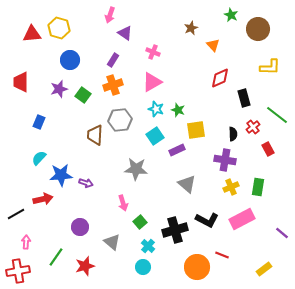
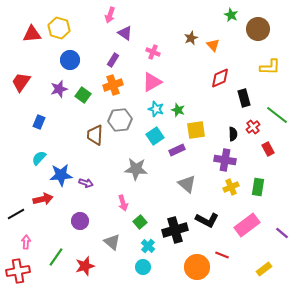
brown star at (191, 28): moved 10 px down
red trapezoid at (21, 82): rotated 35 degrees clockwise
pink rectangle at (242, 219): moved 5 px right, 6 px down; rotated 10 degrees counterclockwise
purple circle at (80, 227): moved 6 px up
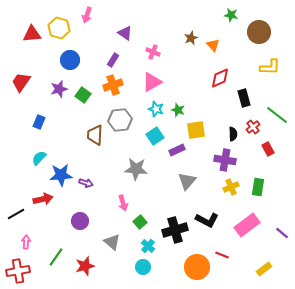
pink arrow at (110, 15): moved 23 px left
green star at (231, 15): rotated 16 degrees counterclockwise
brown circle at (258, 29): moved 1 px right, 3 px down
gray triangle at (187, 184): moved 3 px up; rotated 30 degrees clockwise
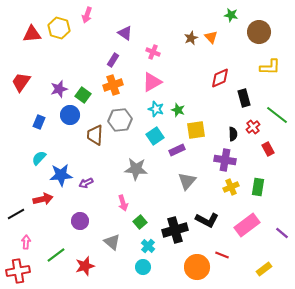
orange triangle at (213, 45): moved 2 px left, 8 px up
blue circle at (70, 60): moved 55 px down
purple arrow at (86, 183): rotated 136 degrees clockwise
green line at (56, 257): moved 2 px up; rotated 18 degrees clockwise
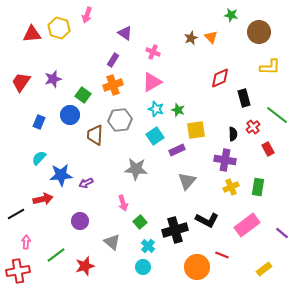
purple star at (59, 89): moved 6 px left, 10 px up
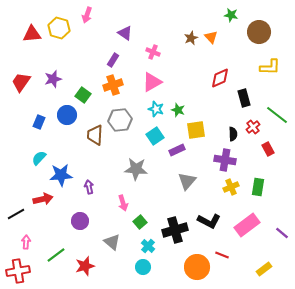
blue circle at (70, 115): moved 3 px left
purple arrow at (86, 183): moved 3 px right, 4 px down; rotated 104 degrees clockwise
black L-shape at (207, 220): moved 2 px right, 1 px down
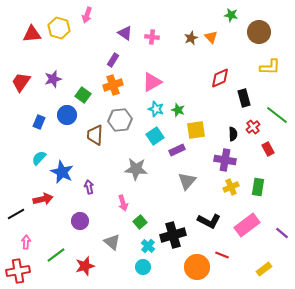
pink cross at (153, 52): moved 1 px left, 15 px up; rotated 16 degrees counterclockwise
blue star at (61, 175): moved 1 px right, 3 px up; rotated 30 degrees clockwise
black cross at (175, 230): moved 2 px left, 5 px down
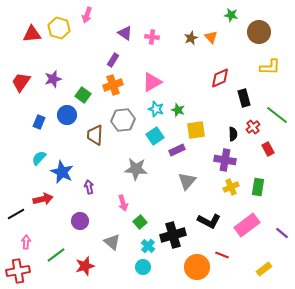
gray hexagon at (120, 120): moved 3 px right
